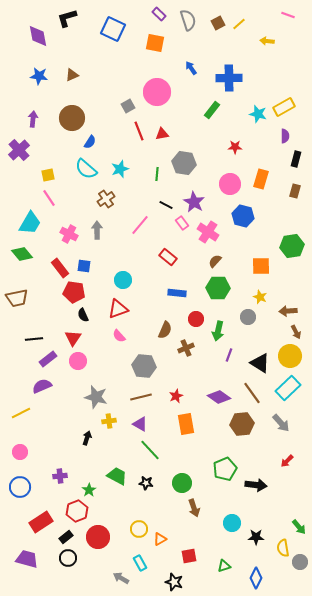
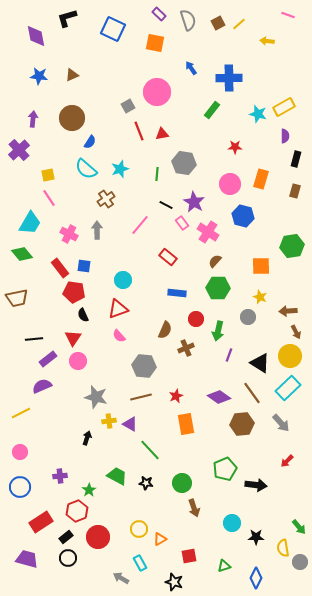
purple diamond at (38, 36): moved 2 px left
purple triangle at (140, 424): moved 10 px left
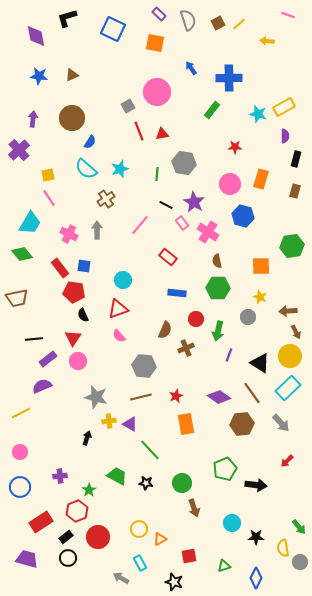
brown semicircle at (215, 261): moved 2 px right; rotated 56 degrees counterclockwise
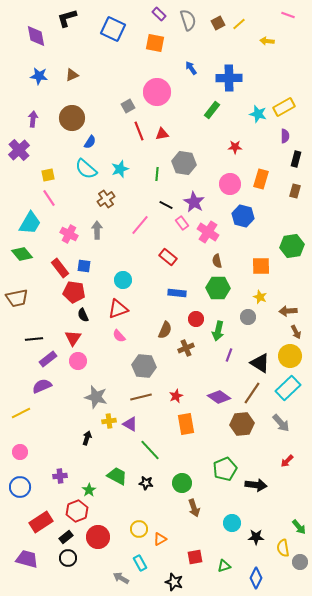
brown line at (252, 393): rotated 70 degrees clockwise
red square at (189, 556): moved 6 px right, 1 px down
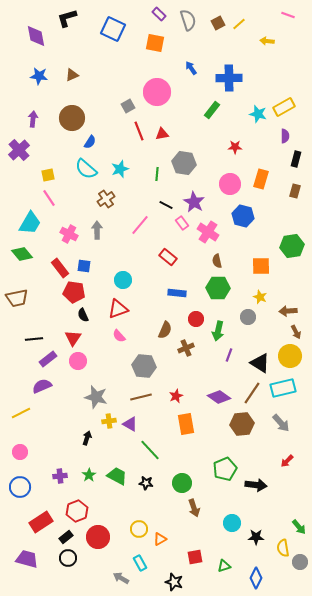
cyan rectangle at (288, 388): moved 5 px left; rotated 30 degrees clockwise
green star at (89, 490): moved 15 px up
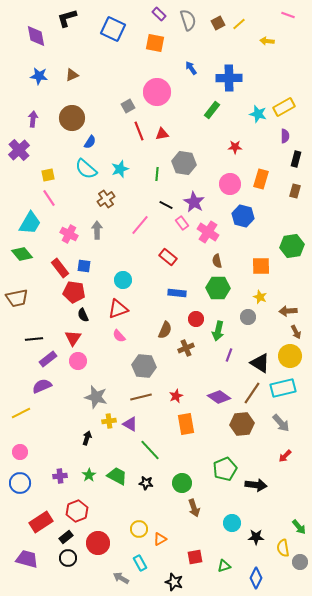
red arrow at (287, 461): moved 2 px left, 5 px up
blue circle at (20, 487): moved 4 px up
red circle at (98, 537): moved 6 px down
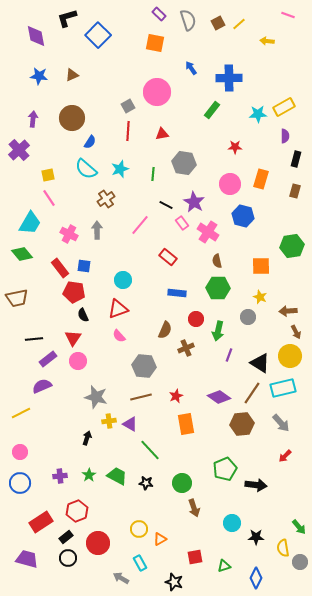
blue square at (113, 29): moved 15 px left, 6 px down; rotated 20 degrees clockwise
cyan star at (258, 114): rotated 18 degrees counterclockwise
red line at (139, 131): moved 11 px left; rotated 24 degrees clockwise
green line at (157, 174): moved 4 px left
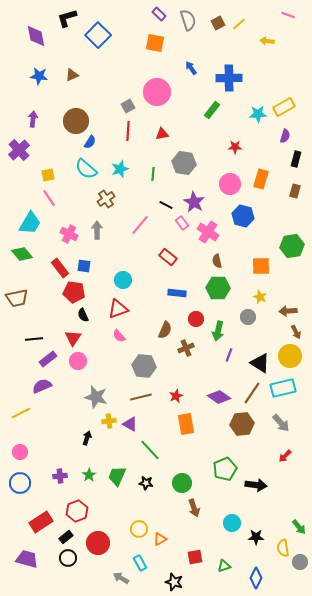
brown circle at (72, 118): moved 4 px right, 3 px down
purple semicircle at (285, 136): rotated 16 degrees clockwise
green trapezoid at (117, 476): rotated 95 degrees counterclockwise
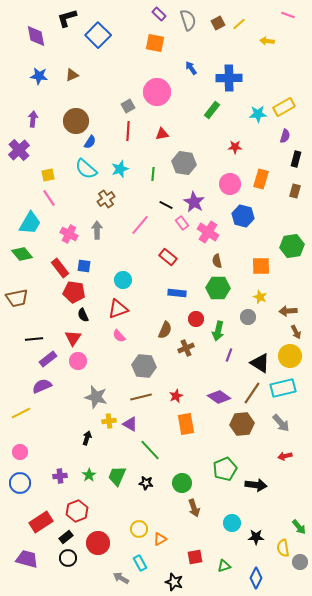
red arrow at (285, 456): rotated 32 degrees clockwise
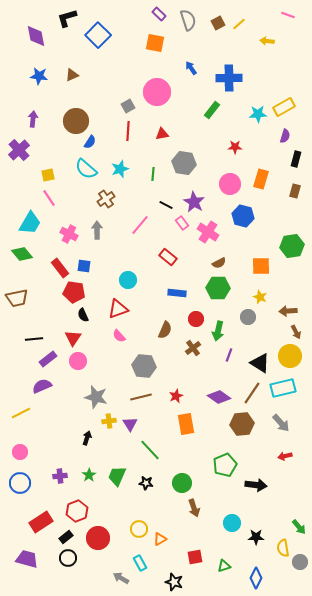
brown semicircle at (217, 261): moved 2 px right, 2 px down; rotated 104 degrees counterclockwise
cyan circle at (123, 280): moved 5 px right
brown cross at (186, 348): moved 7 px right; rotated 14 degrees counterclockwise
purple triangle at (130, 424): rotated 28 degrees clockwise
green pentagon at (225, 469): moved 4 px up
red circle at (98, 543): moved 5 px up
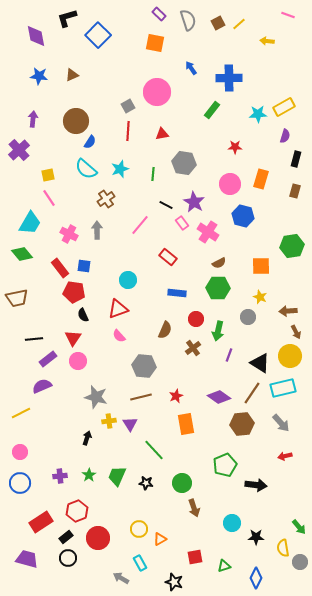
green line at (150, 450): moved 4 px right
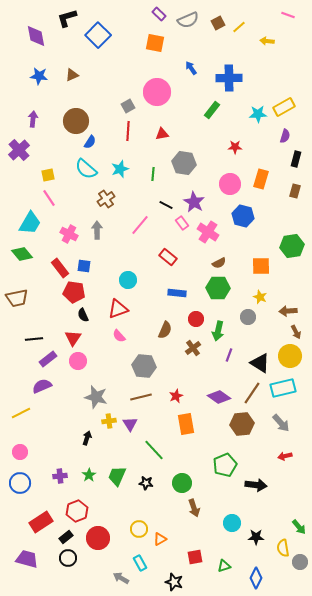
gray semicircle at (188, 20): rotated 85 degrees clockwise
yellow line at (239, 24): moved 3 px down
